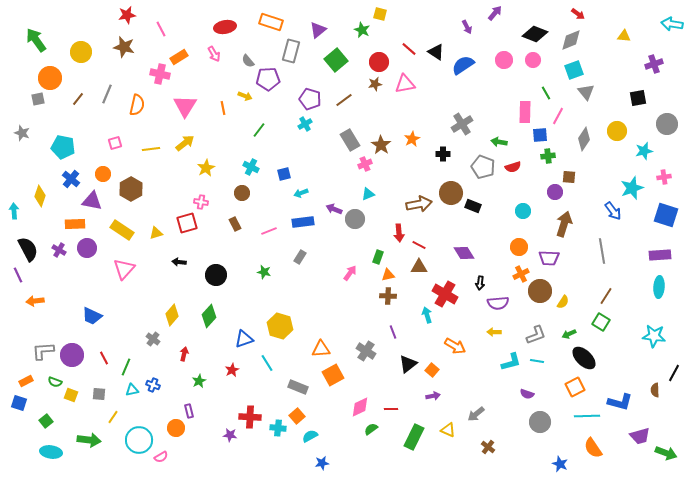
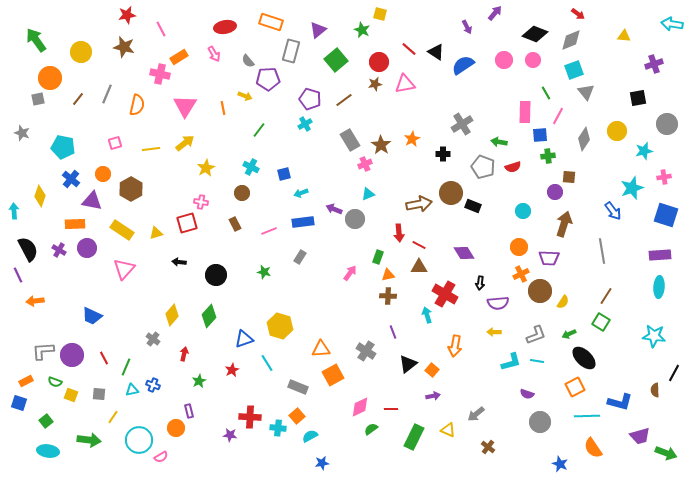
orange arrow at (455, 346): rotated 70 degrees clockwise
cyan ellipse at (51, 452): moved 3 px left, 1 px up
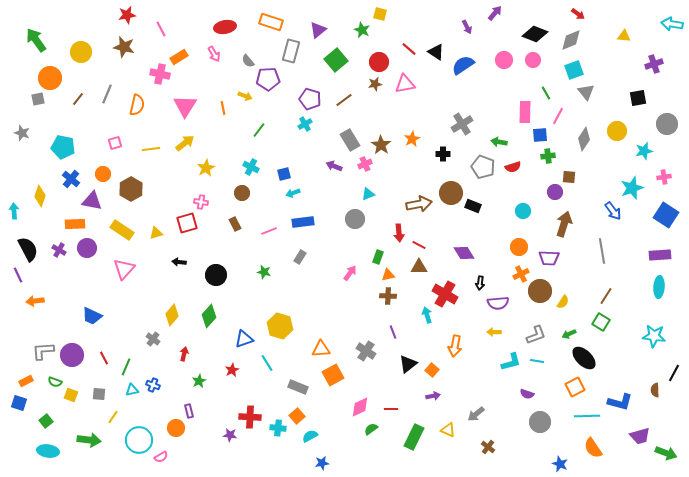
cyan arrow at (301, 193): moved 8 px left
purple arrow at (334, 209): moved 43 px up
blue square at (666, 215): rotated 15 degrees clockwise
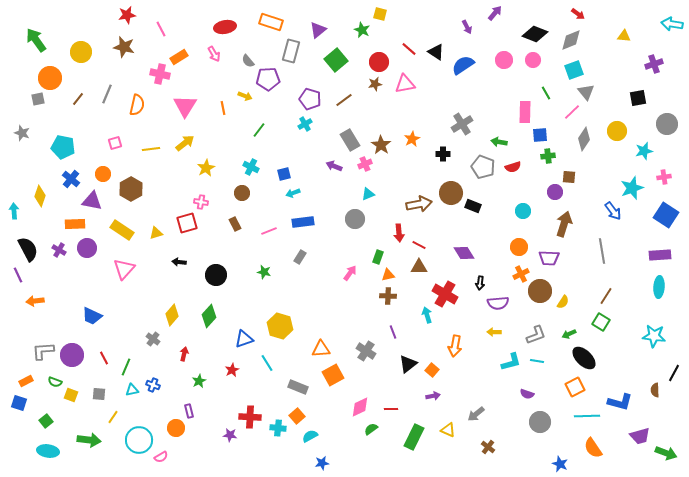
pink line at (558, 116): moved 14 px right, 4 px up; rotated 18 degrees clockwise
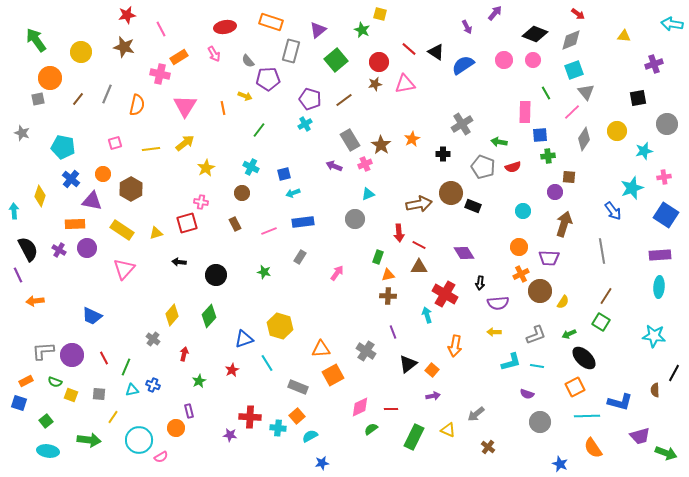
pink arrow at (350, 273): moved 13 px left
cyan line at (537, 361): moved 5 px down
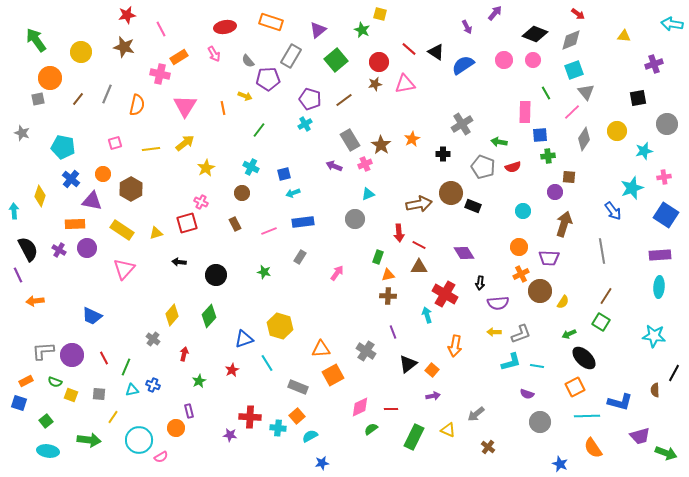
gray rectangle at (291, 51): moved 5 px down; rotated 15 degrees clockwise
pink cross at (201, 202): rotated 16 degrees clockwise
gray L-shape at (536, 335): moved 15 px left, 1 px up
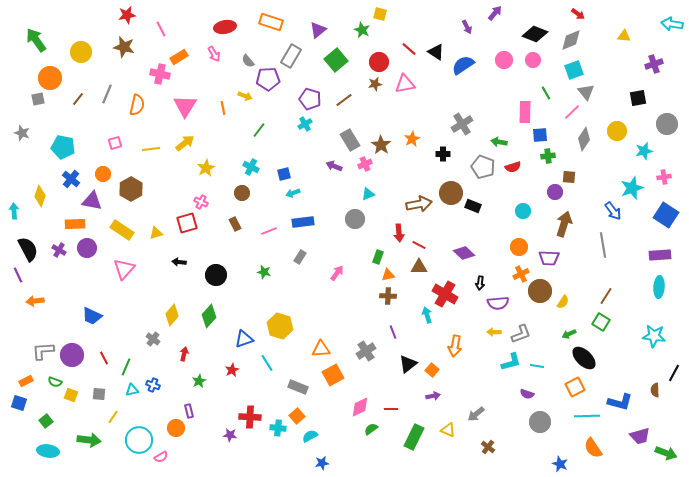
gray line at (602, 251): moved 1 px right, 6 px up
purple diamond at (464, 253): rotated 15 degrees counterclockwise
gray cross at (366, 351): rotated 24 degrees clockwise
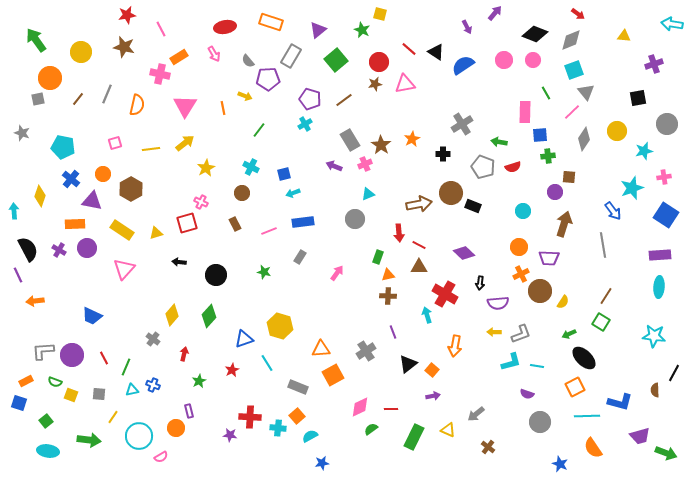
cyan circle at (139, 440): moved 4 px up
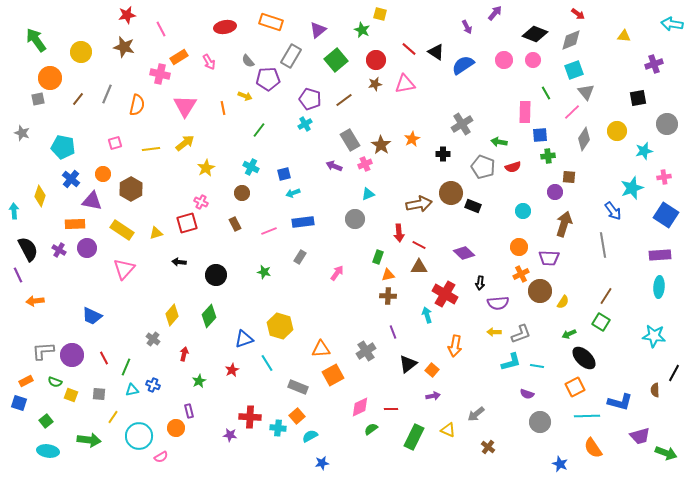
pink arrow at (214, 54): moved 5 px left, 8 px down
red circle at (379, 62): moved 3 px left, 2 px up
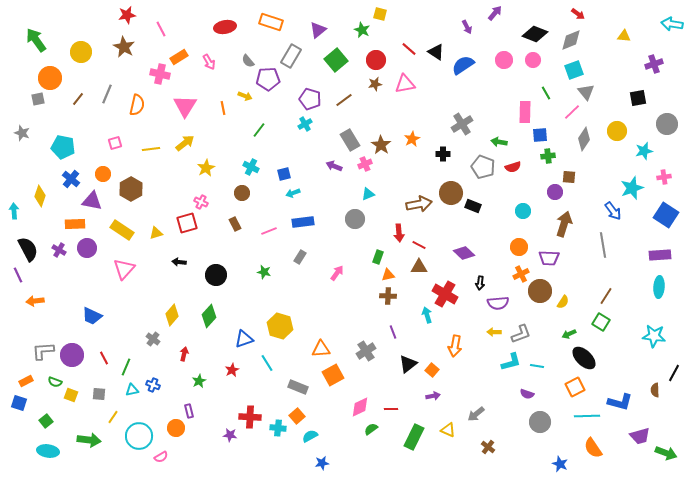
brown star at (124, 47): rotated 15 degrees clockwise
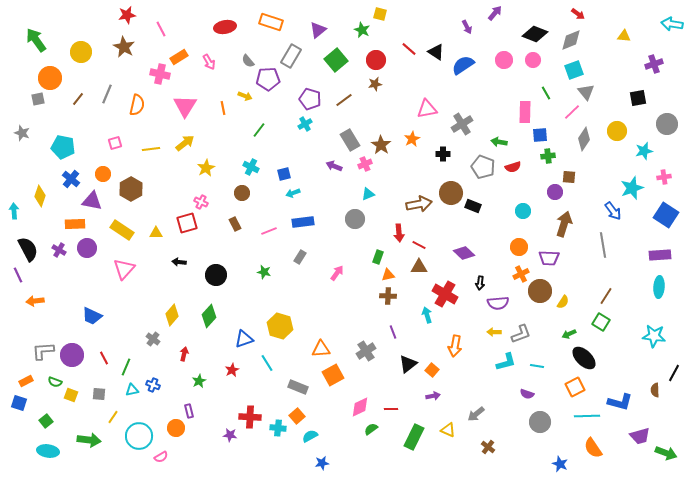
pink triangle at (405, 84): moved 22 px right, 25 px down
yellow triangle at (156, 233): rotated 16 degrees clockwise
cyan L-shape at (511, 362): moved 5 px left
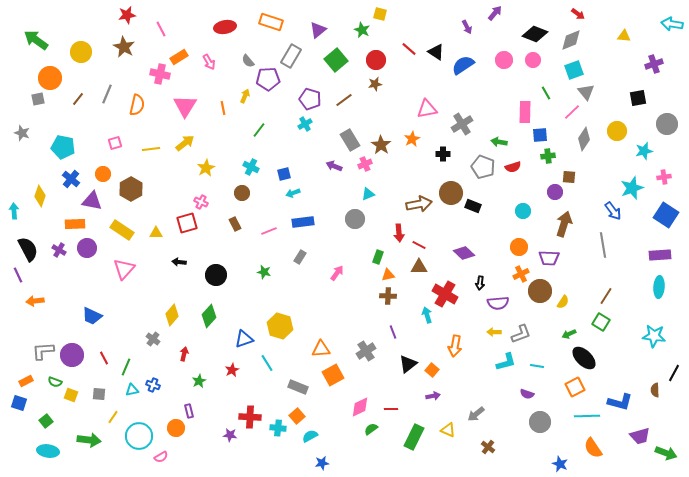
green arrow at (36, 40): rotated 20 degrees counterclockwise
yellow arrow at (245, 96): rotated 88 degrees counterclockwise
